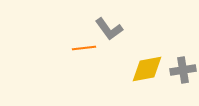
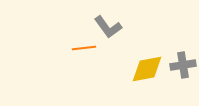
gray L-shape: moved 1 px left, 2 px up
gray cross: moved 5 px up
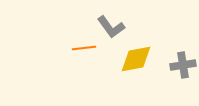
gray L-shape: moved 3 px right
yellow diamond: moved 11 px left, 10 px up
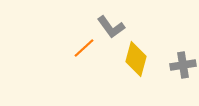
orange line: rotated 35 degrees counterclockwise
yellow diamond: rotated 64 degrees counterclockwise
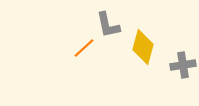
gray L-shape: moved 3 px left, 2 px up; rotated 24 degrees clockwise
yellow diamond: moved 7 px right, 12 px up
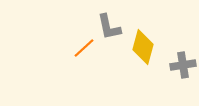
gray L-shape: moved 1 px right, 2 px down
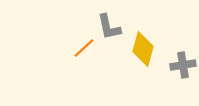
yellow diamond: moved 2 px down
